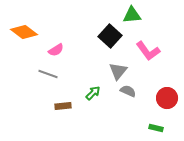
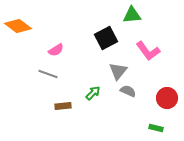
orange diamond: moved 6 px left, 6 px up
black square: moved 4 px left, 2 px down; rotated 20 degrees clockwise
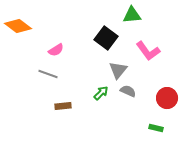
black square: rotated 25 degrees counterclockwise
gray triangle: moved 1 px up
green arrow: moved 8 px right
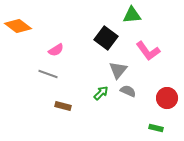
brown rectangle: rotated 21 degrees clockwise
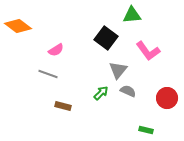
green rectangle: moved 10 px left, 2 px down
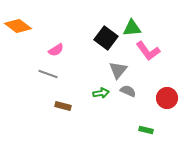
green triangle: moved 13 px down
green arrow: rotated 35 degrees clockwise
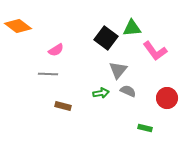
pink L-shape: moved 7 px right
gray line: rotated 18 degrees counterclockwise
green rectangle: moved 1 px left, 2 px up
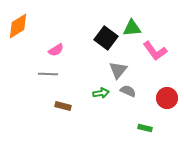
orange diamond: rotated 68 degrees counterclockwise
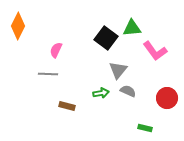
orange diamond: rotated 32 degrees counterclockwise
pink semicircle: rotated 147 degrees clockwise
brown rectangle: moved 4 px right
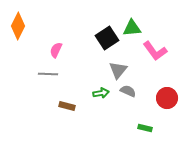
black square: moved 1 px right; rotated 20 degrees clockwise
